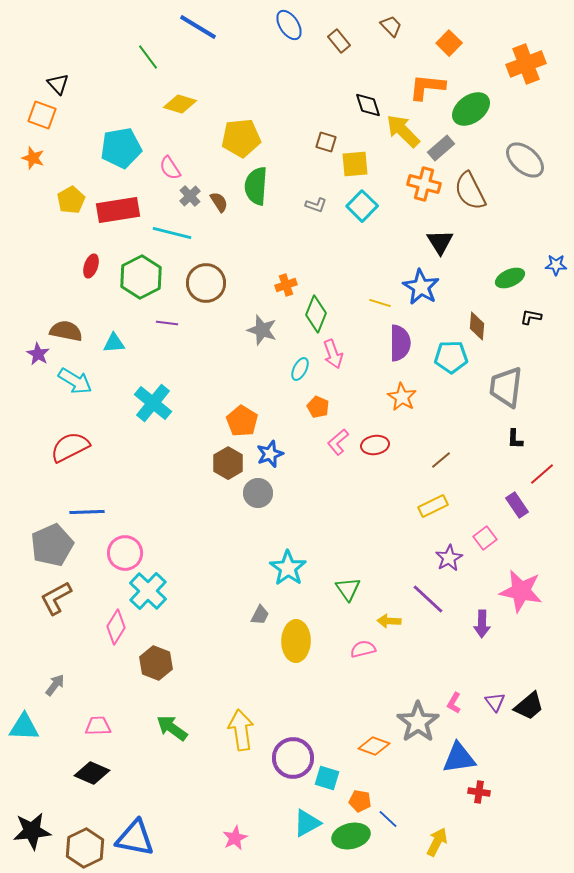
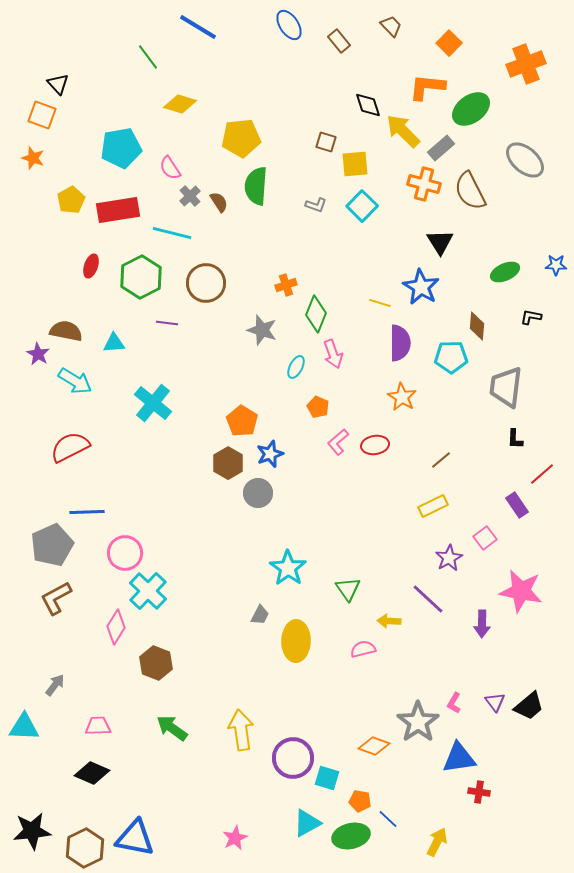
green ellipse at (510, 278): moved 5 px left, 6 px up
cyan ellipse at (300, 369): moved 4 px left, 2 px up
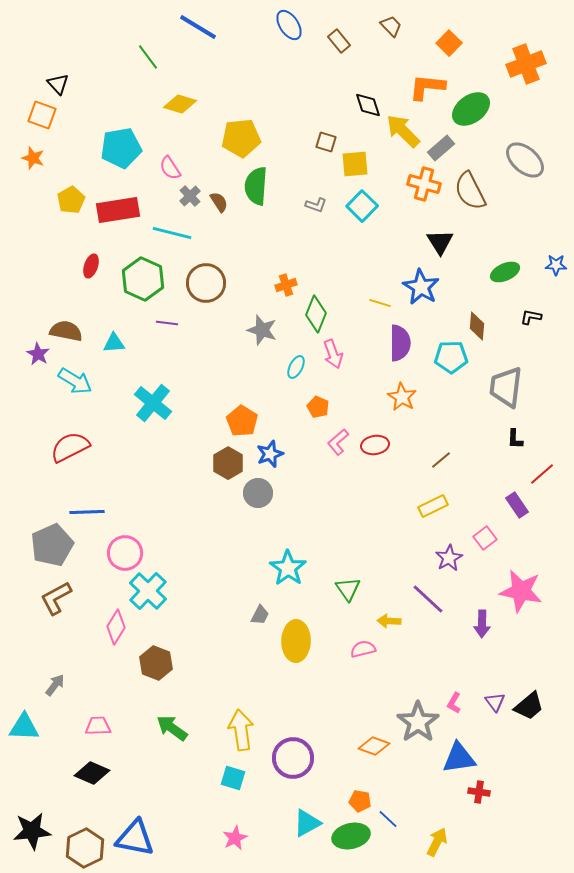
green hexagon at (141, 277): moved 2 px right, 2 px down; rotated 9 degrees counterclockwise
cyan square at (327, 778): moved 94 px left
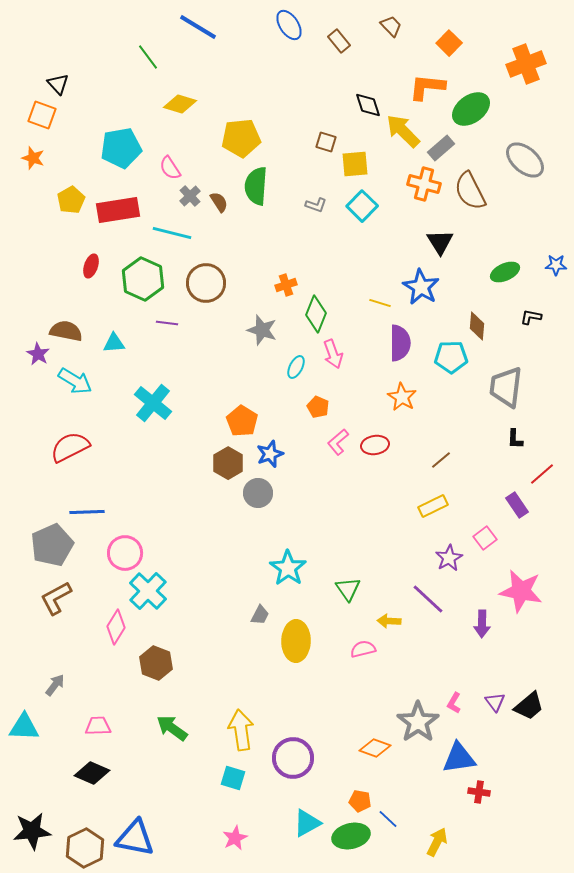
orange diamond at (374, 746): moved 1 px right, 2 px down
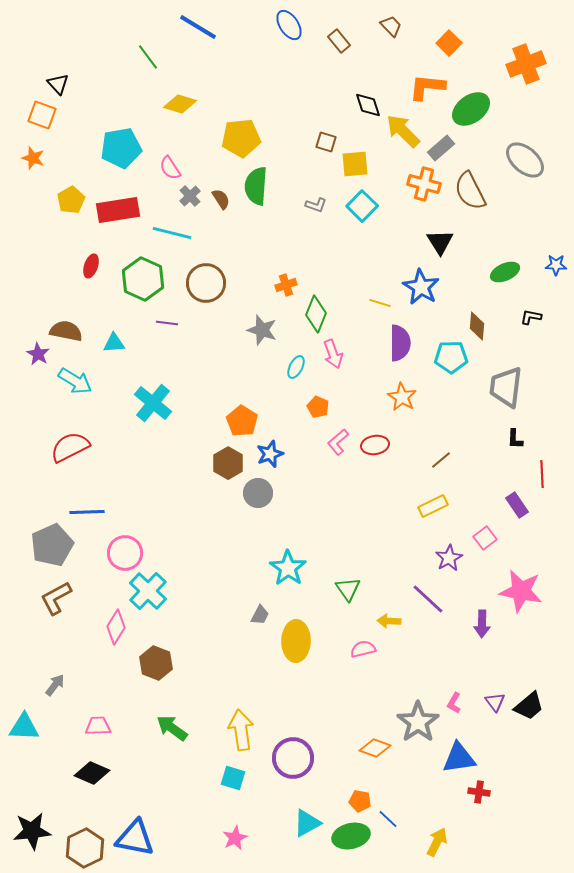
brown semicircle at (219, 202): moved 2 px right, 3 px up
red line at (542, 474): rotated 52 degrees counterclockwise
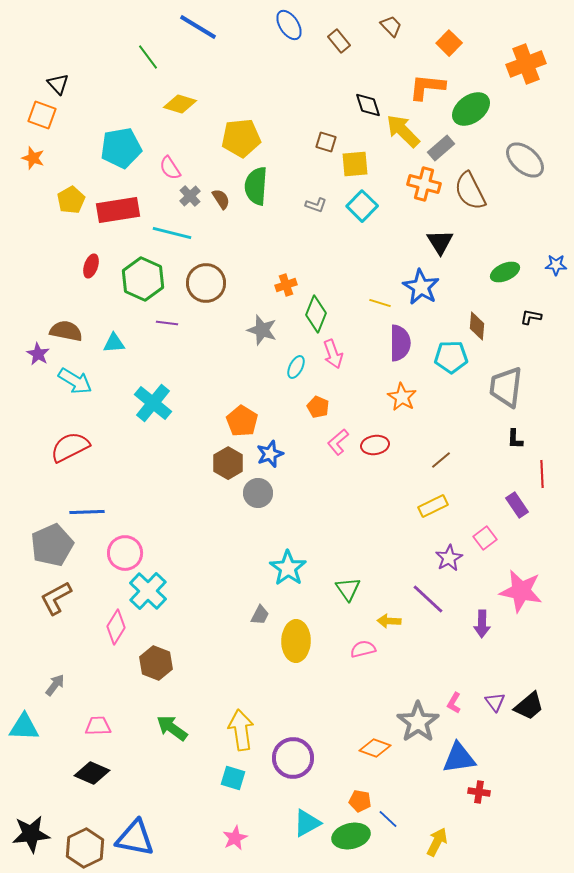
black star at (32, 831): moved 1 px left, 3 px down
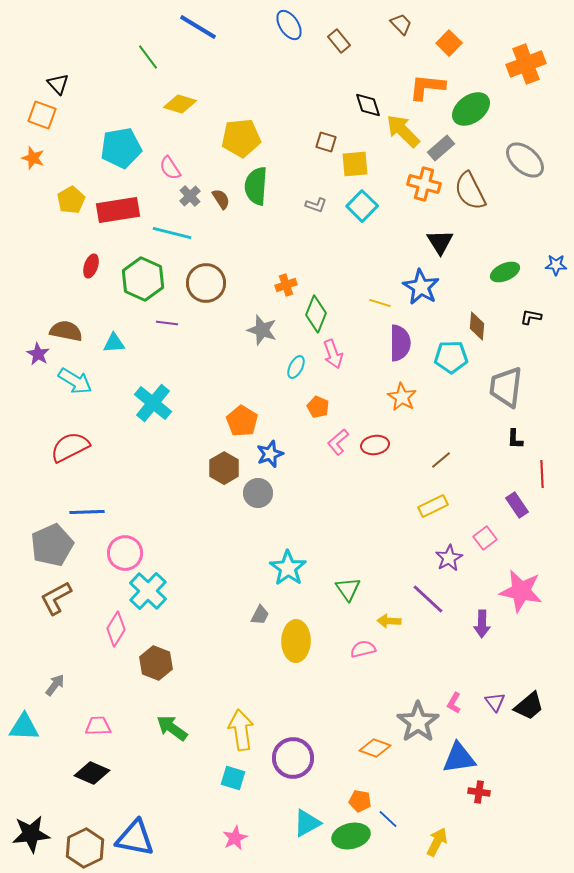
brown trapezoid at (391, 26): moved 10 px right, 2 px up
brown hexagon at (228, 463): moved 4 px left, 5 px down
pink diamond at (116, 627): moved 2 px down
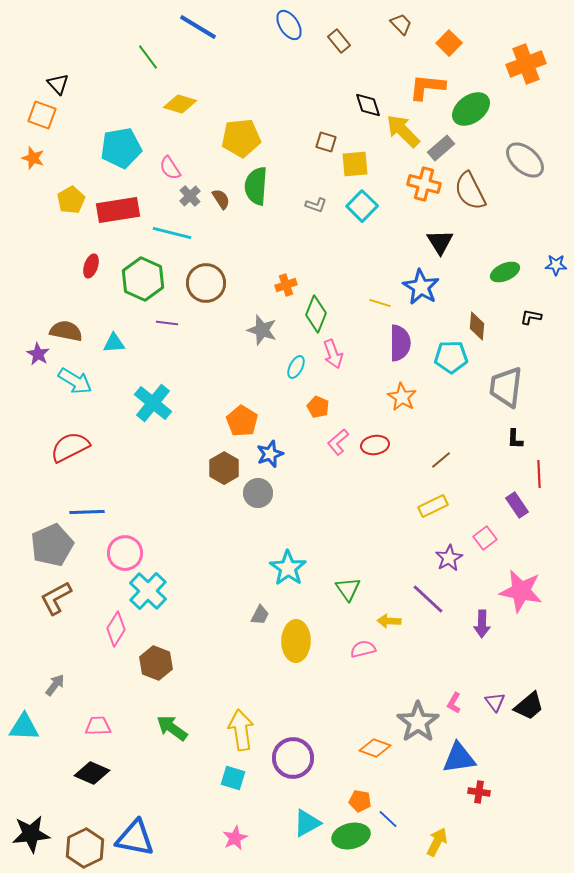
red line at (542, 474): moved 3 px left
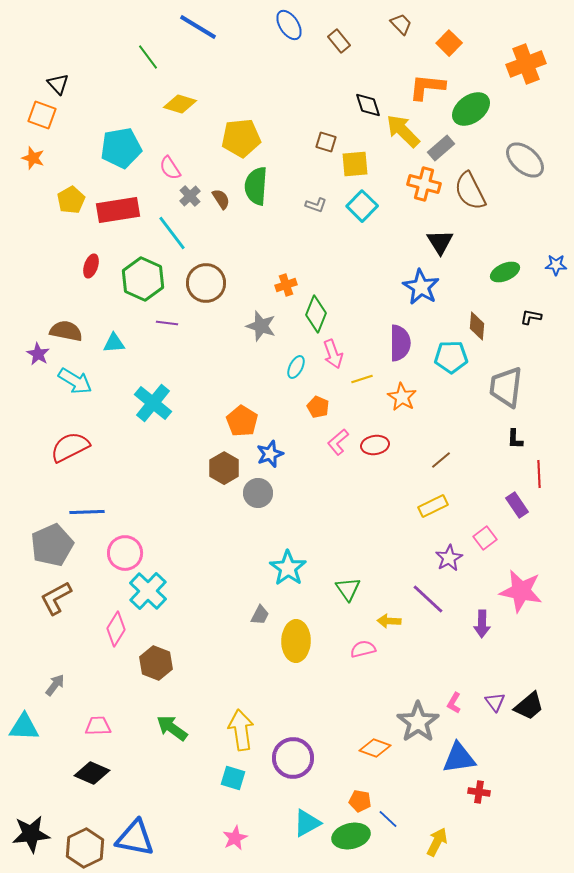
cyan line at (172, 233): rotated 39 degrees clockwise
yellow line at (380, 303): moved 18 px left, 76 px down; rotated 35 degrees counterclockwise
gray star at (262, 330): moved 1 px left, 4 px up
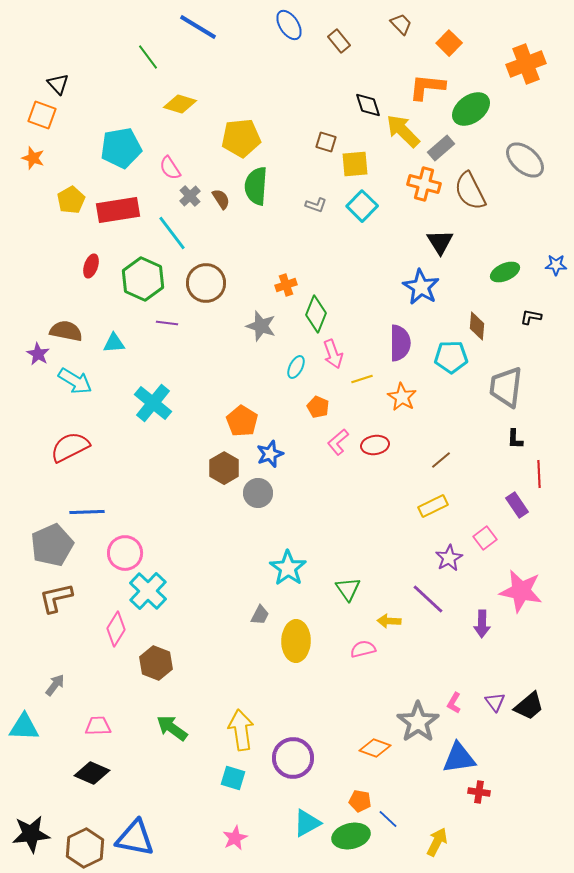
brown L-shape at (56, 598): rotated 15 degrees clockwise
